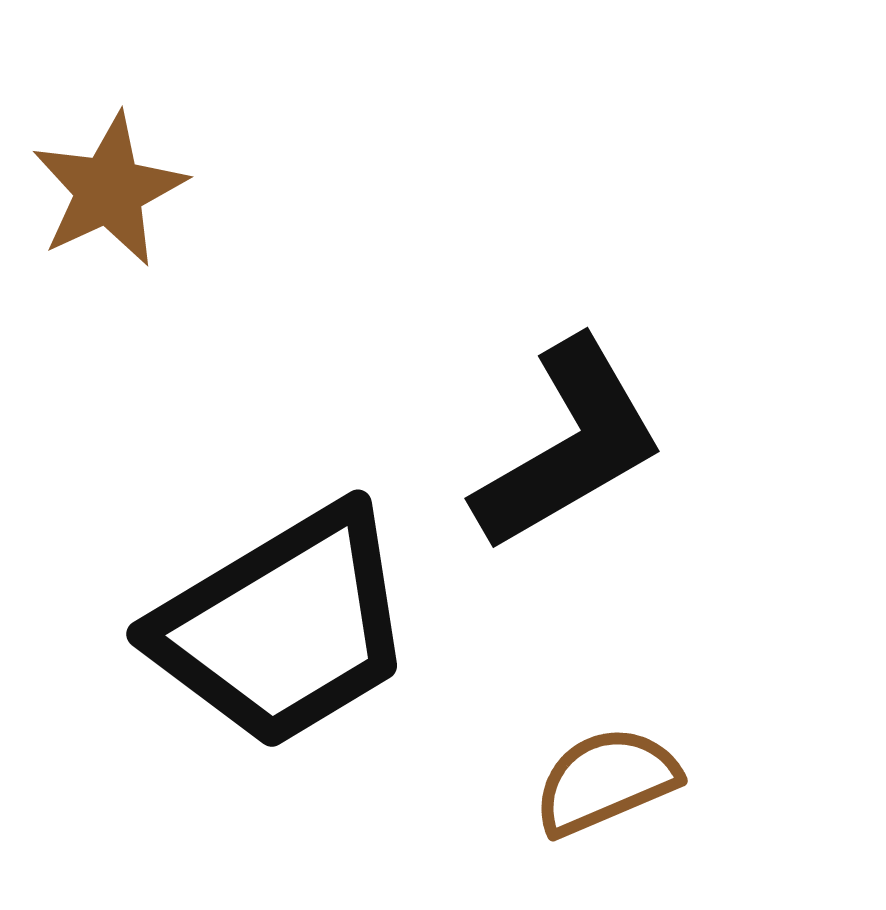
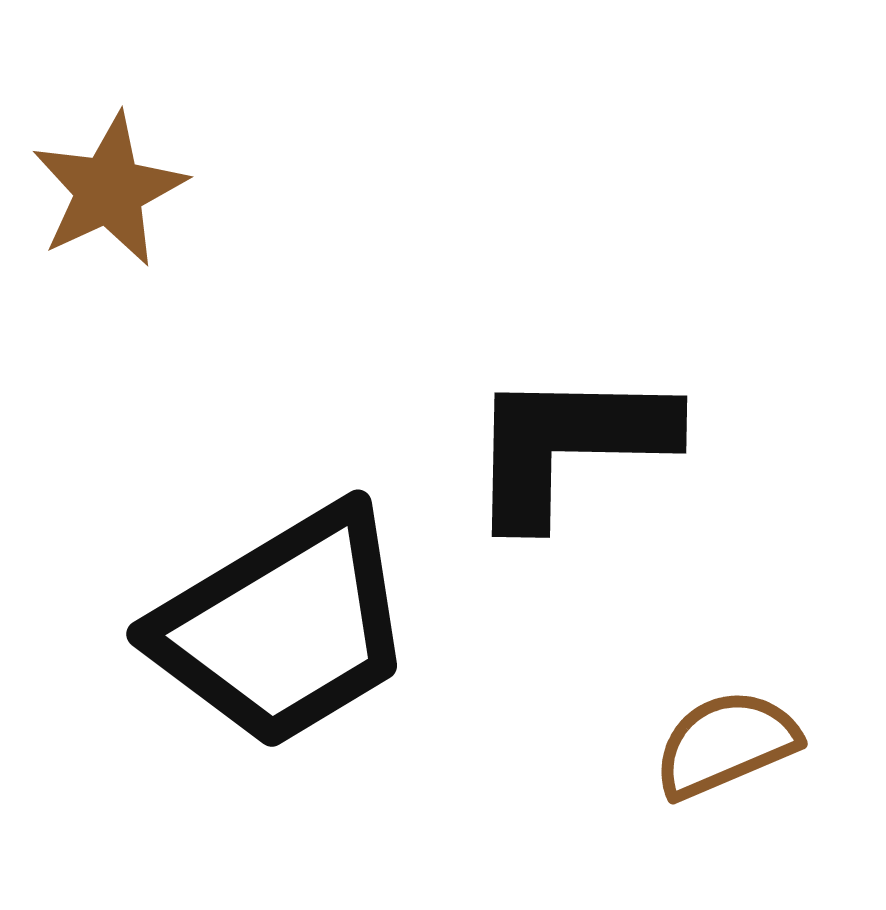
black L-shape: rotated 149 degrees counterclockwise
brown semicircle: moved 120 px right, 37 px up
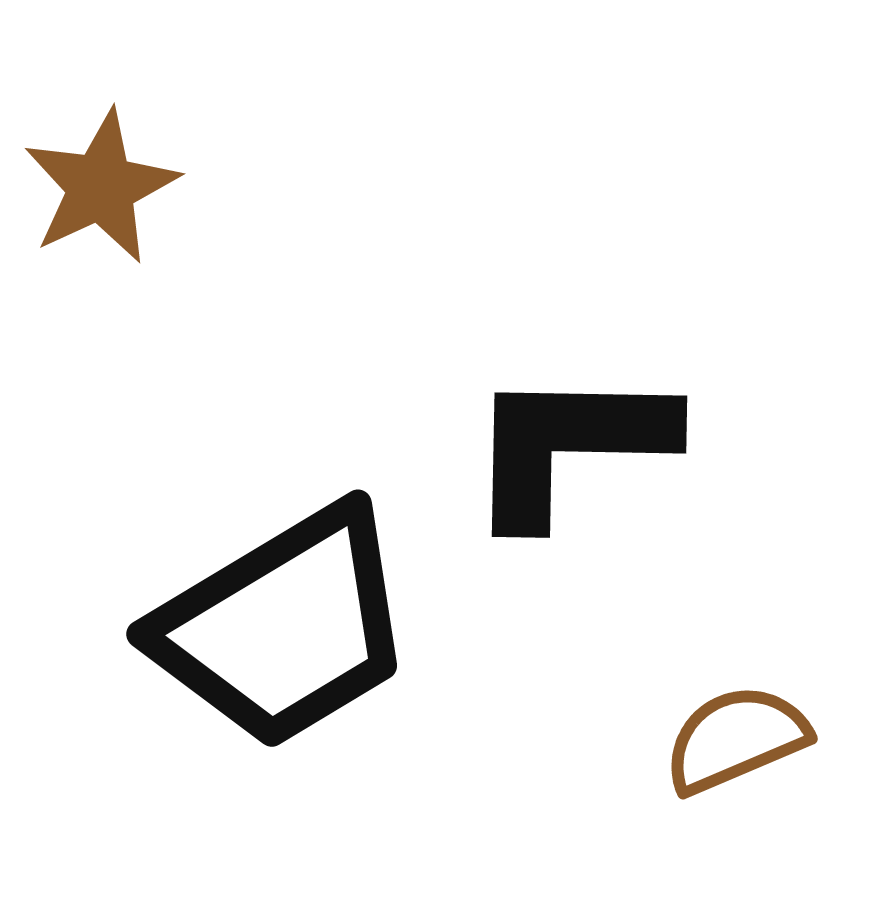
brown star: moved 8 px left, 3 px up
brown semicircle: moved 10 px right, 5 px up
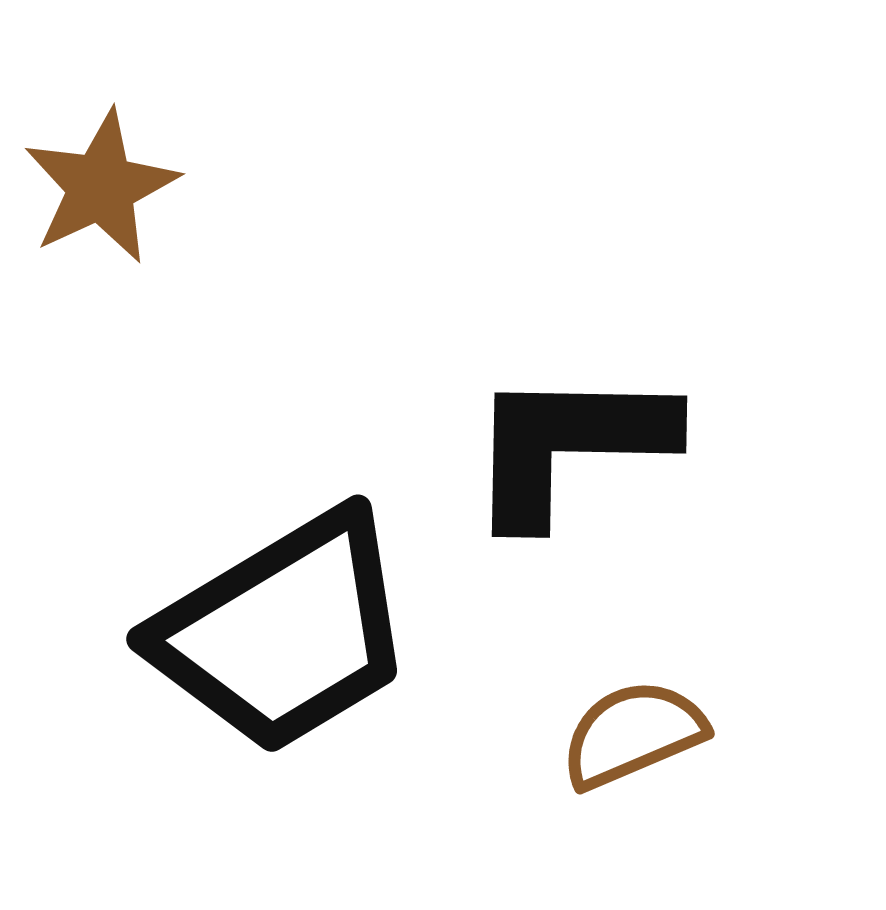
black trapezoid: moved 5 px down
brown semicircle: moved 103 px left, 5 px up
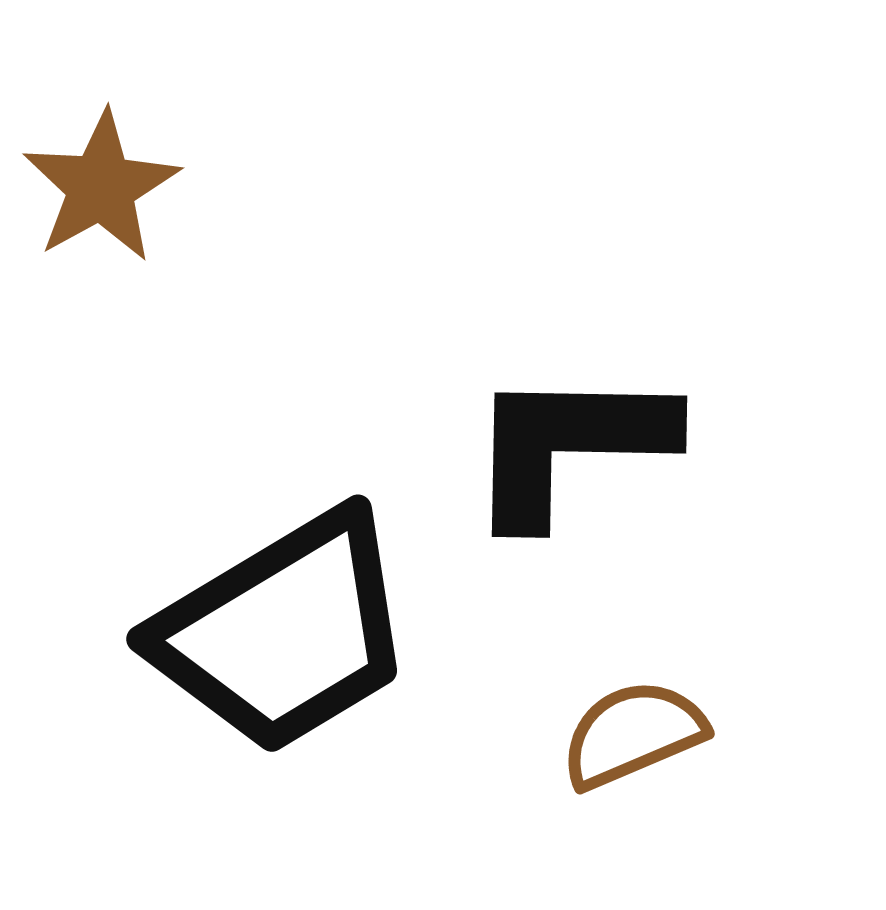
brown star: rotated 4 degrees counterclockwise
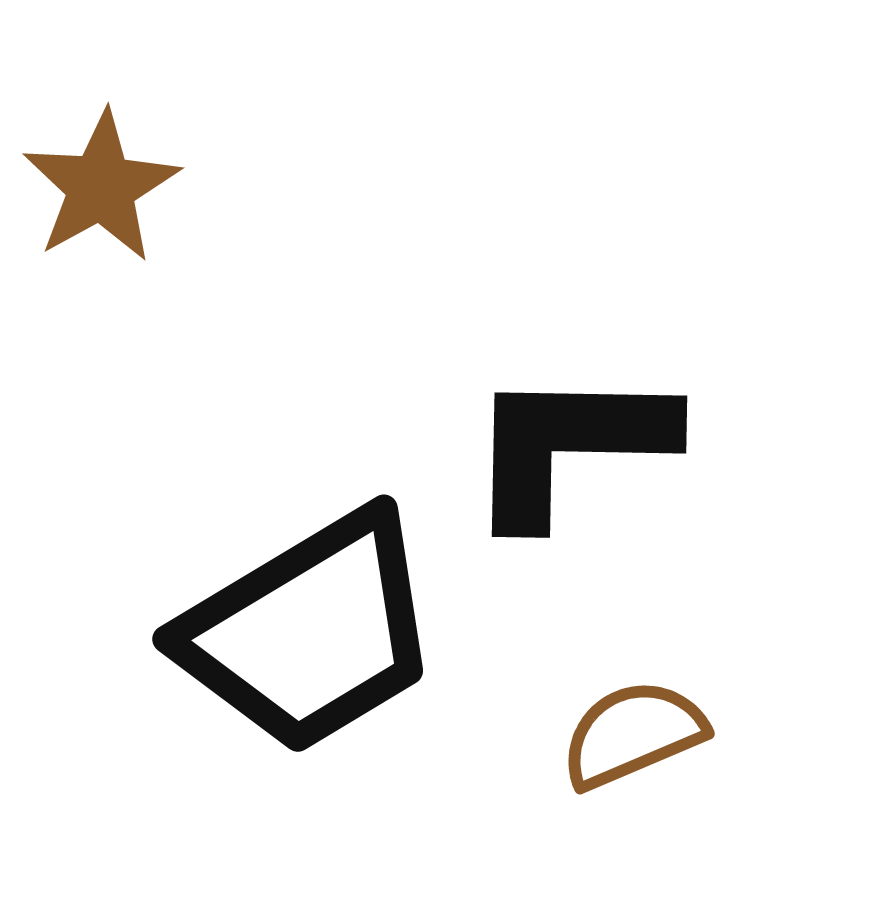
black trapezoid: moved 26 px right
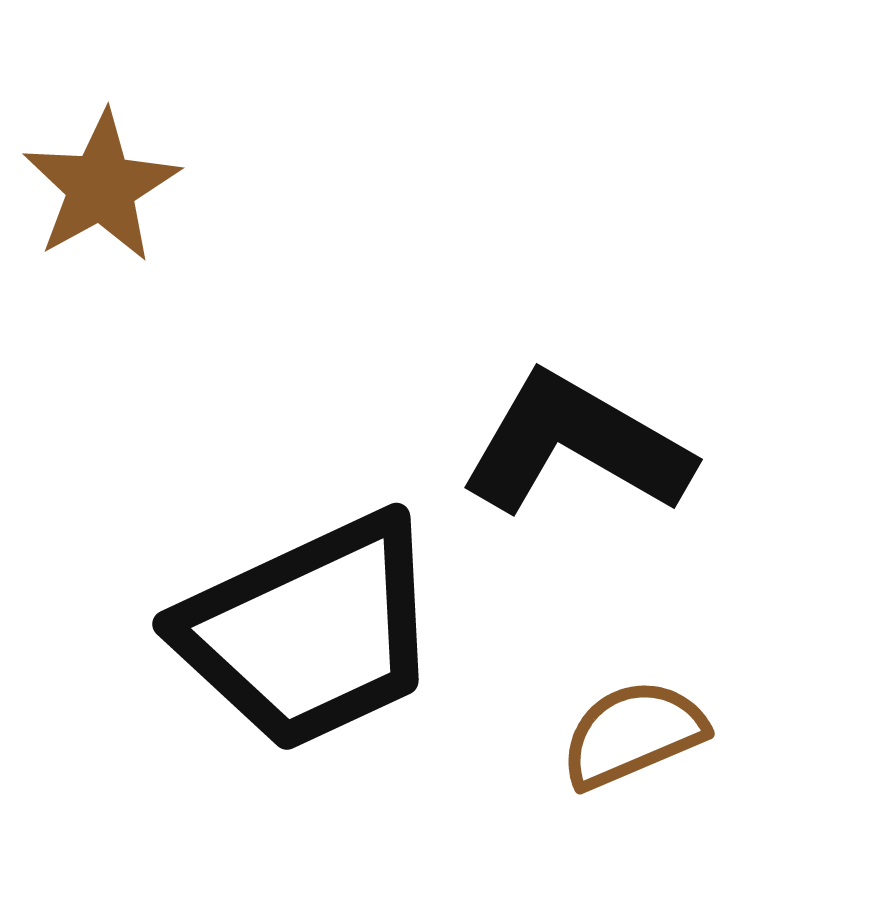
black L-shape: moved 7 px right; rotated 29 degrees clockwise
black trapezoid: rotated 6 degrees clockwise
